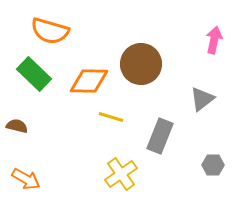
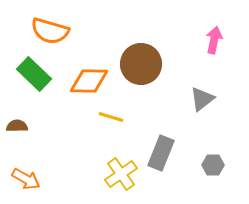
brown semicircle: rotated 15 degrees counterclockwise
gray rectangle: moved 1 px right, 17 px down
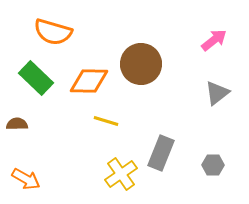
orange semicircle: moved 3 px right, 1 px down
pink arrow: rotated 40 degrees clockwise
green rectangle: moved 2 px right, 4 px down
gray triangle: moved 15 px right, 6 px up
yellow line: moved 5 px left, 4 px down
brown semicircle: moved 2 px up
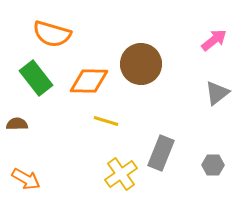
orange semicircle: moved 1 px left, 2 px down
green rectangle: rotated 8 degrees clockwise
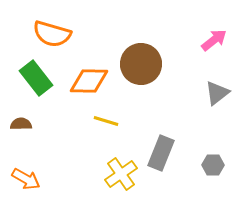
brown semicircle: moved 4 px right
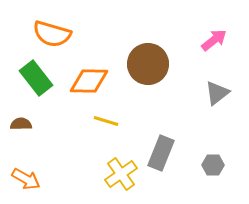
brown circle: moved 7 px right
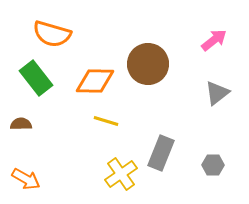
orange diamond: moved 6 px right
